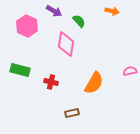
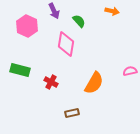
purple arrow: rotated 35 degrees clockwise
red cross: rotated 16 degrees clockwise
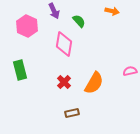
pink diamond: moved 2 px left
green rectangle: rotated 60 degrees clockwise
red cross: moved 13 px right; rotated 16 degrees clockwise
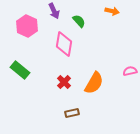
green rectangle: rotated 36 degrees counterclockwise
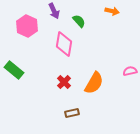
green rectangle: moved 6 px left
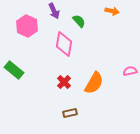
brown rectangle: moved 2 px left
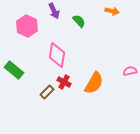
pink diamond: moved 7 px left, 11 px down
red cross: rotated 16 degrees counterclockwise
brown rectangle: moved 23 px left, 21 px up; rotated 32 degrees counterclockwise
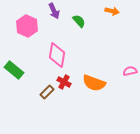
orange semicircle: rotated 80 degrees clockwise
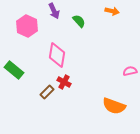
orange semicircle: moved 20 px right, 23 px down
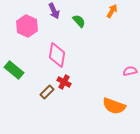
orange arrow: rotated 72 degrees counterclockwise
